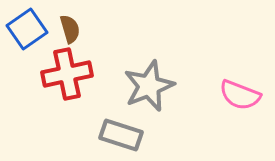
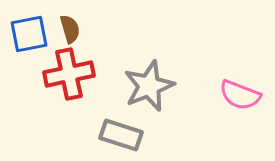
blue square: moved 2 px right, 5 px down; rotated 24 degrees clockwise
red cross: moved 2 px right
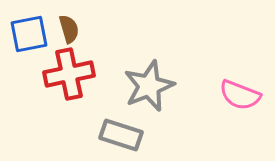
brown semicircle: moved 1 px left
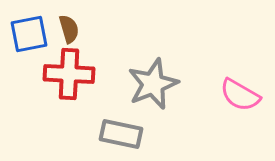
red cross: rotated 15 degrees clockwise
gray star: moved 4 px right, 2 px up
pink semicircle: rotated 9 degrees clockwise
gray rectangle: moved 1 px up; rotated 6 degrees counterclockwise
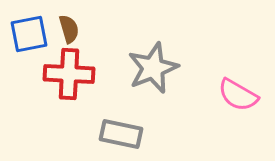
gray star: moved 16 px up
pink semicircle: moved 2 px left
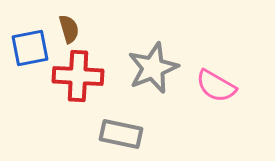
blue square: moved 1 px right, 14 px down
red cross: moved 9 px right, 2 px down
pink semicircle: moved 22 px left, 9 px up
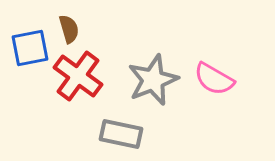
gray star: moved 12 px down
red cross: rotated 33 degrees clockwise
pink semicircle: moved 2 px left, 7 px up
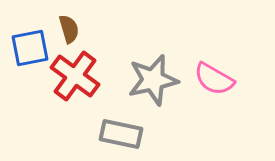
red cross: moved 3 px left
gray star: rotated 9 degrees clockwise
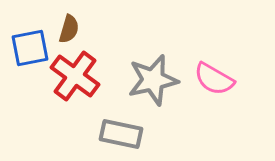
brown semicircle: rotated 32 degrees clockwise
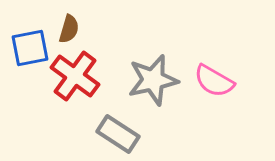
pink semicircle: moved 2 px down
gray rectangle: moved 3 px left; rotated 21 degrees clockwise
